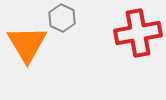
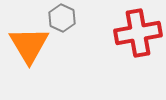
orange triangle: moved 2 px right, 1 px down
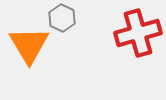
red cross: rotated 6 degrees counterclockwise
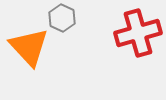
orange triangle: moved 2 px down; rotated 12 degrees counterclockwise
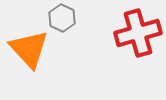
orange triangle: moved 2 px down
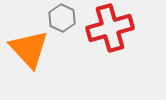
red cross: moved 28 px left, 5 px up
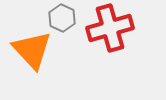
orange triangle: moved 3 px right, 1 px down
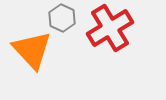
red cross: rotated 15 degrees counterclockwise
